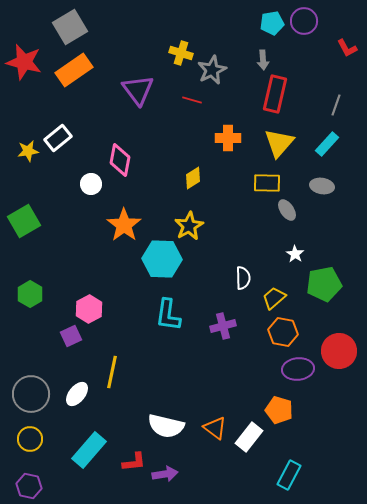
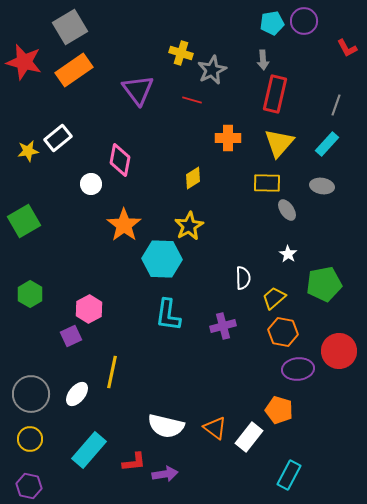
white star at (295, 254): moved 7 px left
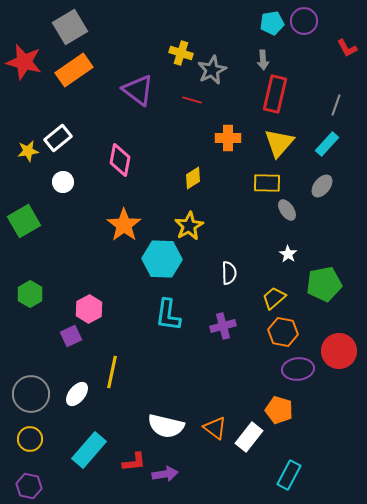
purple triangle at (138, 90): rotated 16 degrees counterclockwise
white circle at (91, 184): moved 28 px left, 2 px up
gray ellipse at (322, 186): rotated 60 degrees counterclockwise
white semicircle at (243, 278): moved 14 px left, 5 px up
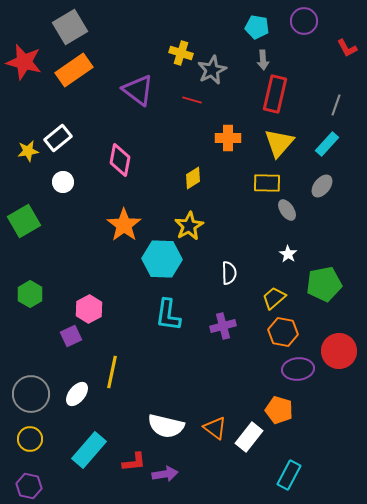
cyan pentagon at (272, 23): moved 15 px left, 4 px down; rotated 20 degrees clockwise
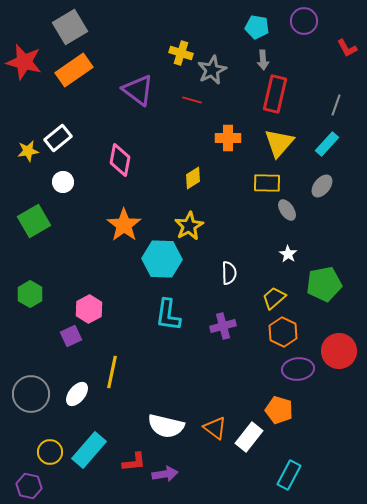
green square at (24, 221): moved 10 px right
orange hexagon at (283, 332): rotated 16 degrees clockwise
yellow circle at (30, 439): moved 20 px right, 13 px down
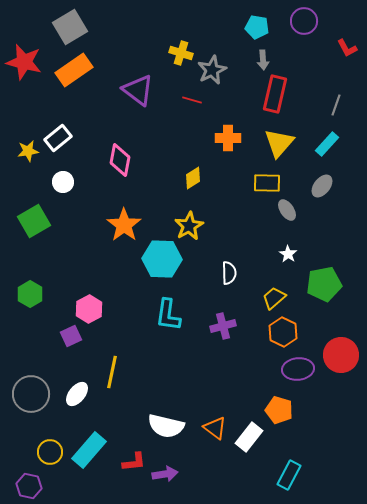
red circle at (339, 351): moved 2 px right, 4 px down
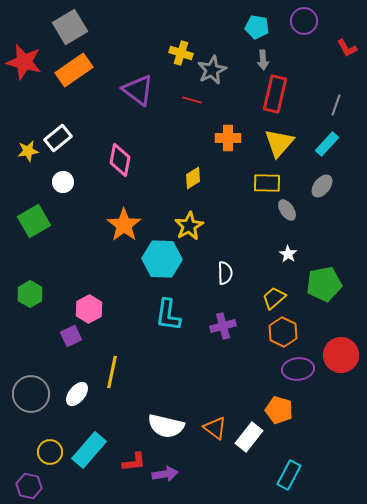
white semicircle at (229, 273): moved 4 px left
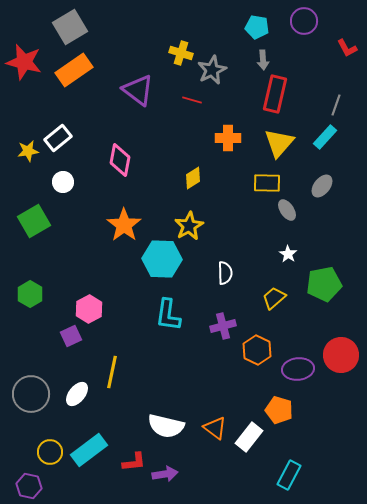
cyan rectangle at (327, 144): moved 2 px left, 7 px up
orange hexagon at (283, 332): moved 26 px left, 18 px down
cyan rectangle at (89, 450): rotated 12 degrees clockwise
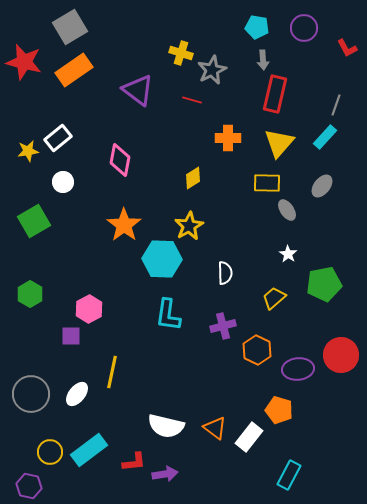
purple circle at (304, 21): moved 7 px down
purple square at (71, 336): rotated 25 degrees clockwise
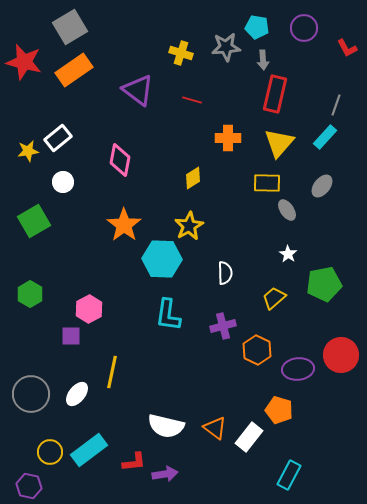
gray star at (212, 70): moved 14 px right, 23 px up; rotated 20 degrees clockwise
